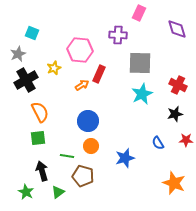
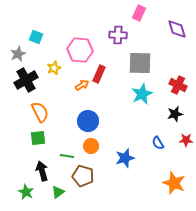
cyan square: moved 4 px right, 4 px down
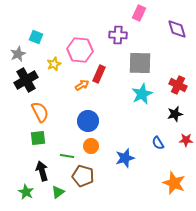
yellow star: moved 4 px up
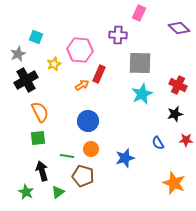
purple diamond: moved 2 px right, 1 px up; rotated 30 degrees counterclockwise
orange circle: moved 3 px down
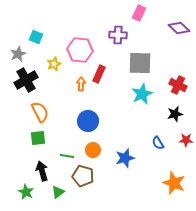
orange arrow: moved 1 px left, 1 px up; rotated 56 degrees counterclockwise
orange circle: moved 2 px right, 1 px down
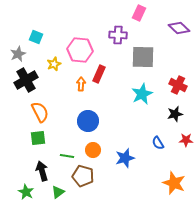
gray square: moved 3 px right, 6 px up
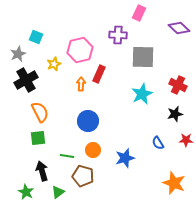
pink hexagon: rotated 20 degrees counterclockwise
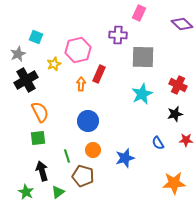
purple diamond: moved 3 px right, 4 px up
pink hexagon: moved 2 px left
green line: rotated 64 degrees clockwise
orange star: rotated 25 degrees counterclockwise
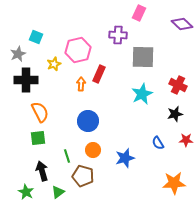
black cross: rotated 30 degrees clockwise
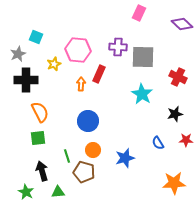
purple cross: moved 12 px down
pink hexagon: rotated 20 degrees clockwise
red cross: moved 8 px up
cyan star: rotated 15 degrees counterclockwise
brown pentagon: moved 1 px right, 4 px up
green triangle: rotated 32 degrees clockwise
